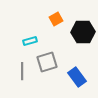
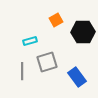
orange square: moved 1 px down
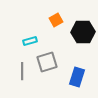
blue rectangle: rotated 54 degrees clockwise
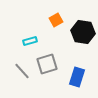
black hexagon: rotated 10 degrees clockwise
gray square: moved 2 px down
gray line: rotated 42 degrees counterclockwise
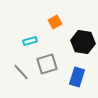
orange square: moved 1 px left, 2 px down
black hexagon: moved 10 px down
gray line: moved 1 px left, 1 px down
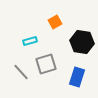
black hexagon: moved 1 px left
gray square: moved 1 px left
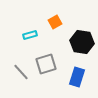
cyan rectangle: moved 6 px up
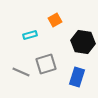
orange square: moved 2 px up
black hexagon: moved 1 px right
gray line: rotated 24 degrees counterclockwise
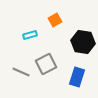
gray square: rotated 10 degrees counterclockwise
